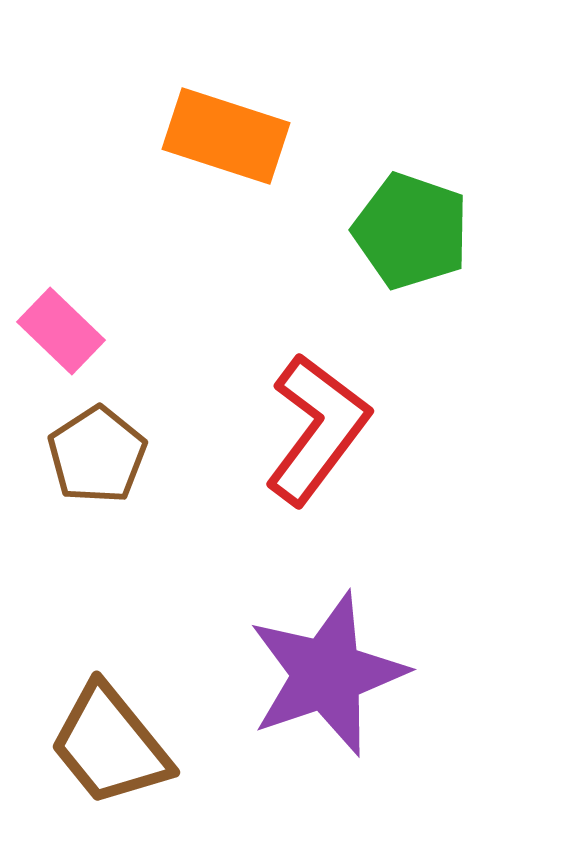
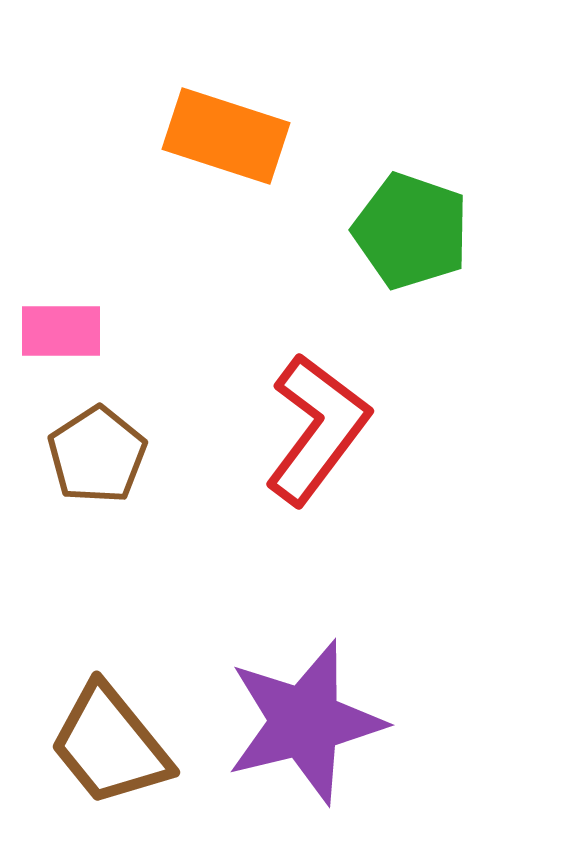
pink rectangle: rotated 44 degrees counterclockwise
purple star: moved 22 px left, 48 px down; rotated 5 degrees clockwise
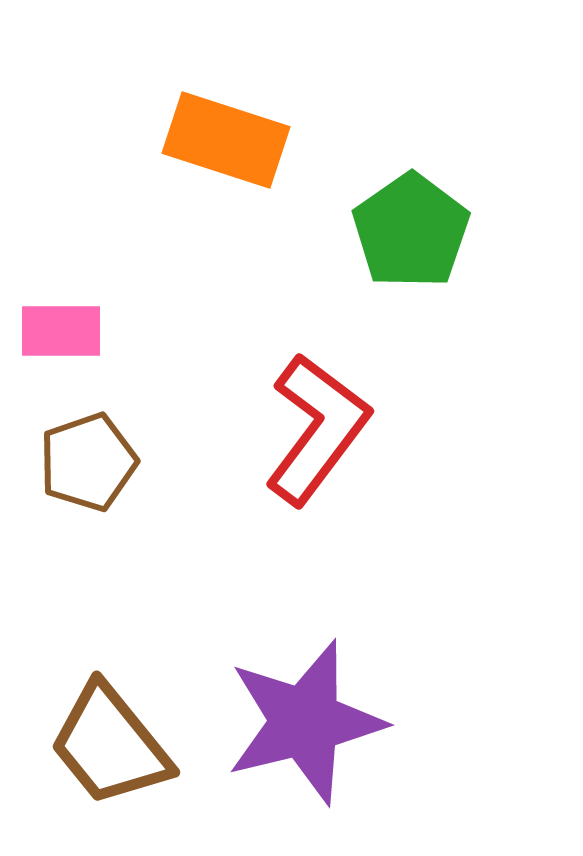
orange rectangle: moved 4 px down
green pentagon: rotated 18 degrees clockwise
brown pentagon: moved 9 px left, 7 px down; rotated 14 degrees clockwise
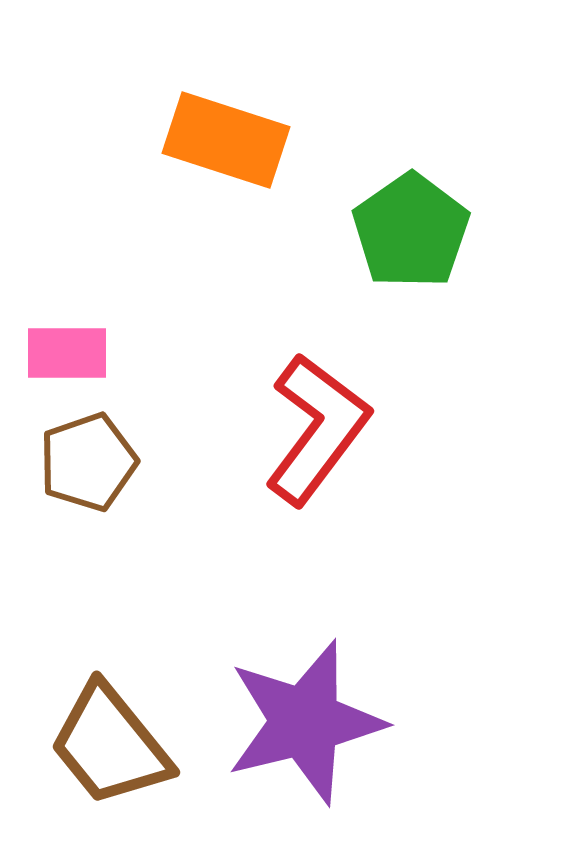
pink rectangle: moved 6 px right, 22 px down
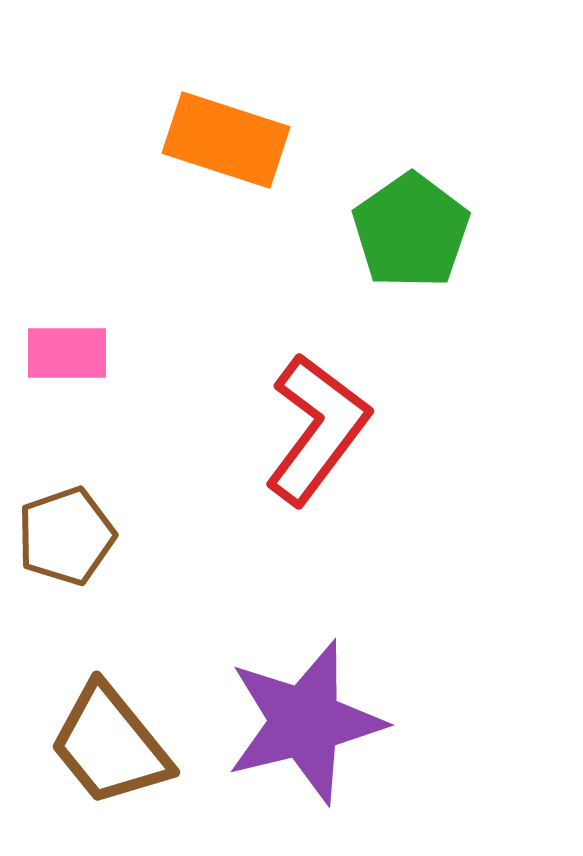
brown pentagon: moved 22 px left, 74 px down
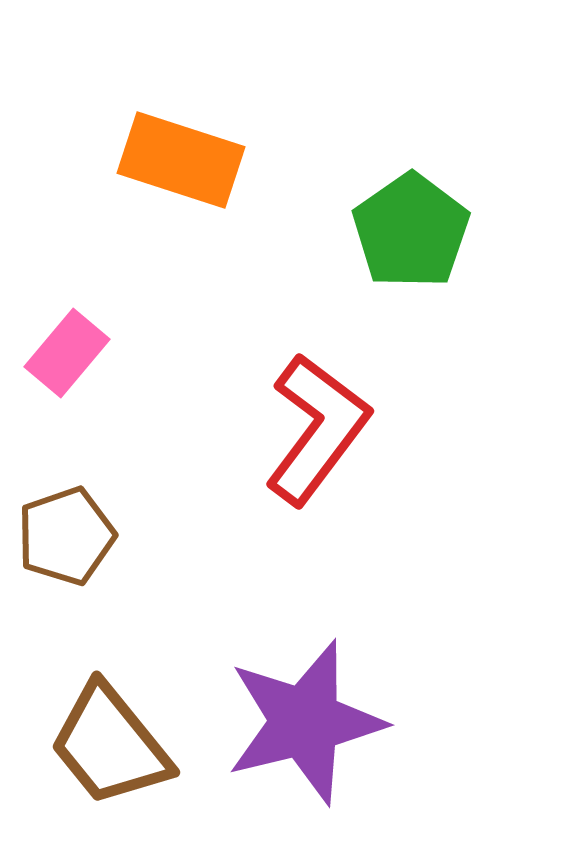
orange rectangle: moved 45 px left, 20 px down
pink rectangle: rotated 50 degrees counterclockwise
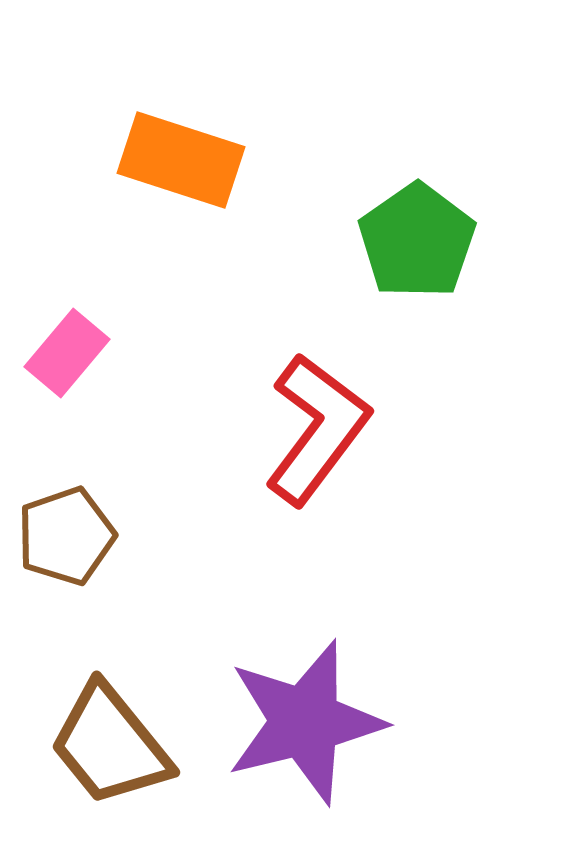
green pentagon: moved 6 px right, 10 px down
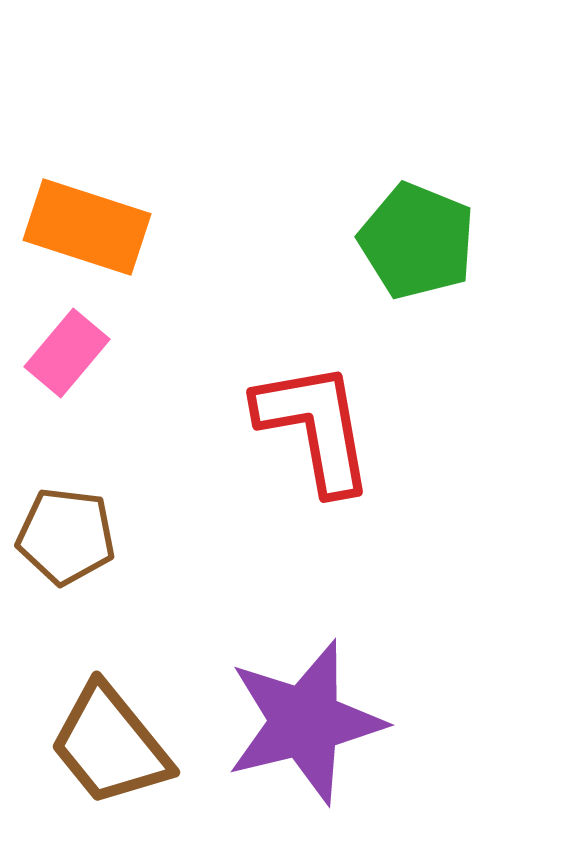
orange rectangle: moved 94 px left, 67 px down
green pentagon: rotated 15 degrees counterclockwise
red L-shape: moved 2 px left, 2 px up; rotated 47 degrees counterclockwise
brown pentagon: rotated 26 degrees clockwise
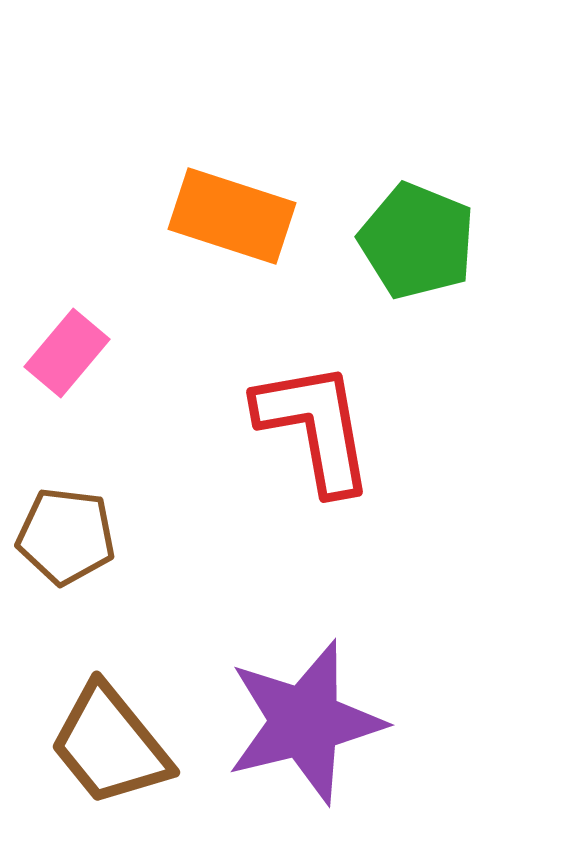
orange rectangle: moved 145 px right, 11 px up
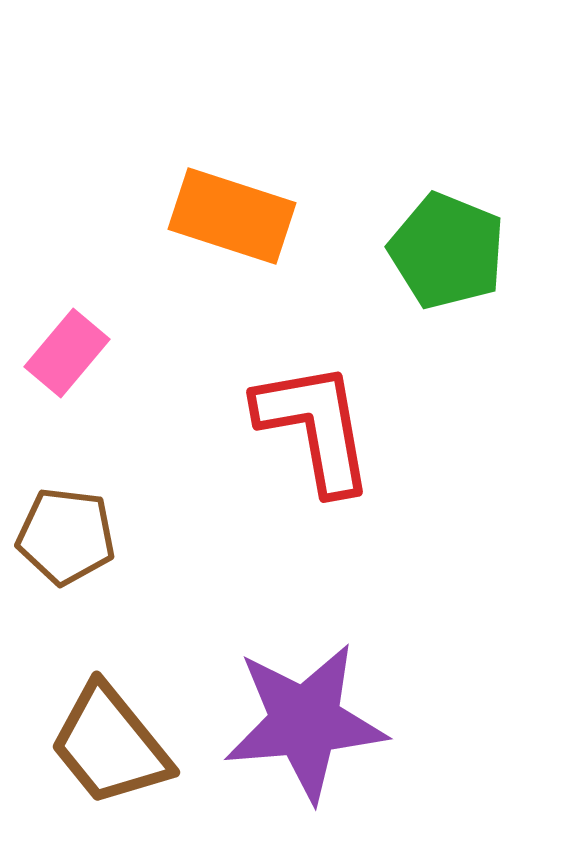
green pentagon: moved 30 px right, 10 px down
purple star: rotated 9 degrees clockwise
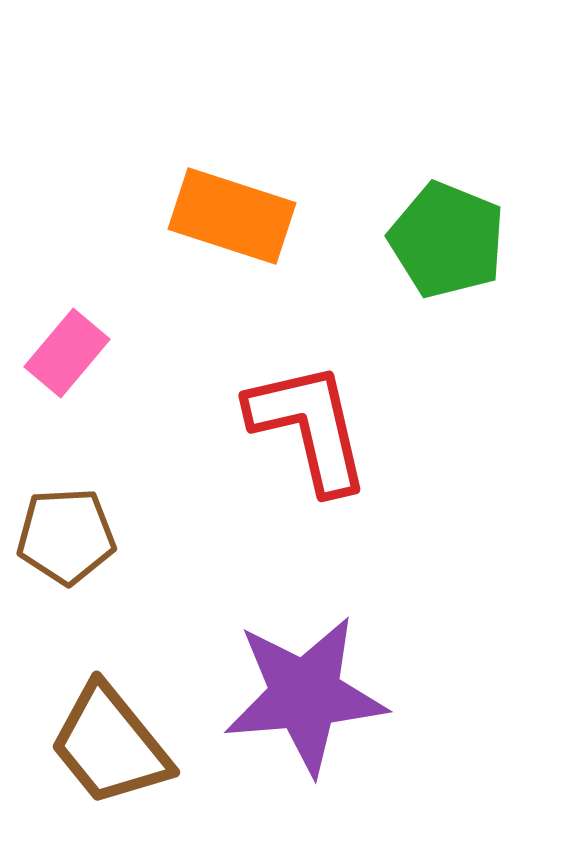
green pentagon: moved 11 px up
red L-shape: moved 6 px left; rotated 3 degrees counterclockwise
brown pentagon: rotated 10 degrees counterclockwise
purple star: moved 27 px up
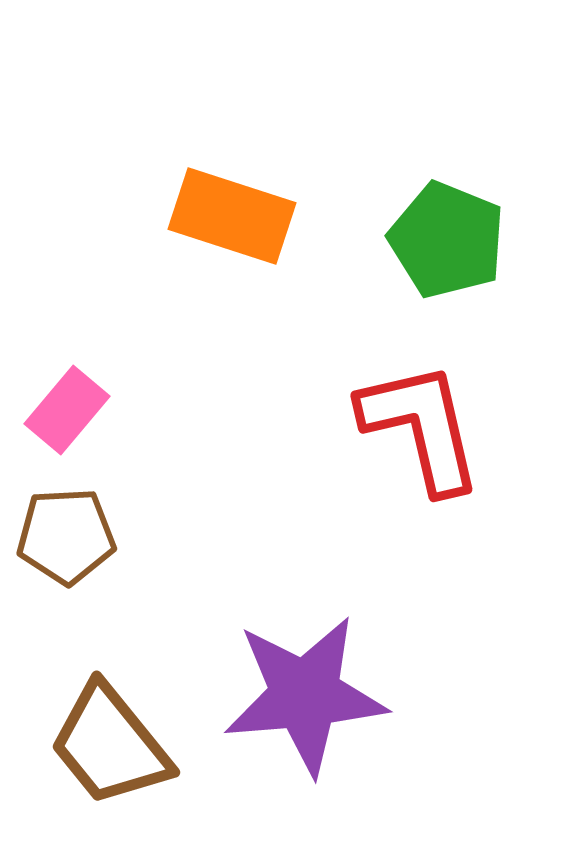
pink rectangle: moved 57 px down
red L-shape: moved 112 px right
